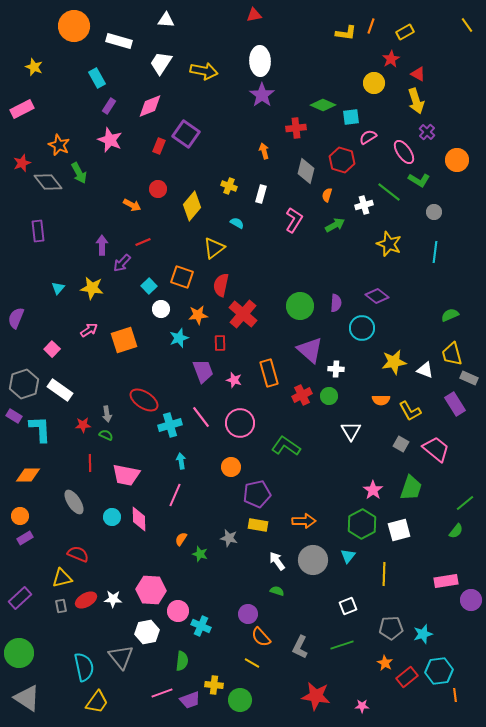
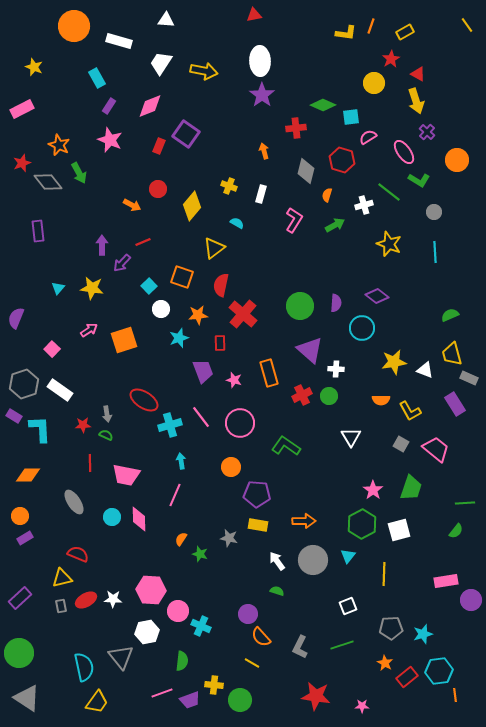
cyan line at (435, 252): rotated 10 degrees counterclockwise
white triangle at (351, 431): moved 6 px down
purple pentagon at (257, 494): rotated 16 degrees clockwise
green line at (465, 503): rotated 36 degrees clockwise
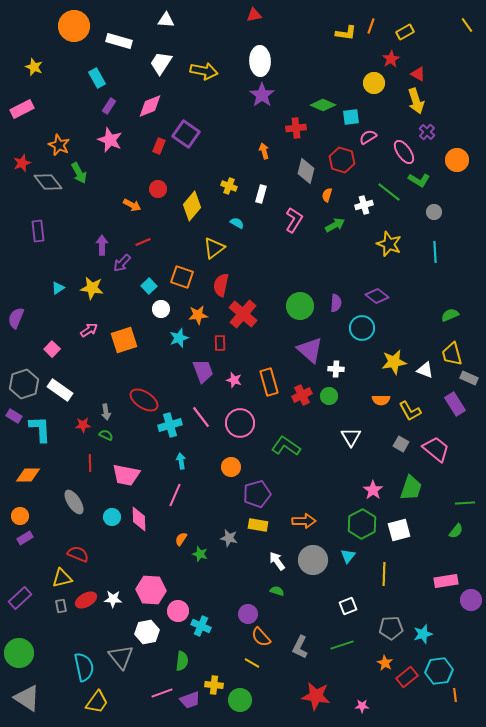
cyan triangle at (58, 288): rotated 16 degrees clockwise
orange rectangle at (269, 373): moved 9 px down
gray arrow at (107, 414): moved 1 px left, 2 px up
purple pentagon at (257, 494): rotated 20 degrees counterclockwise
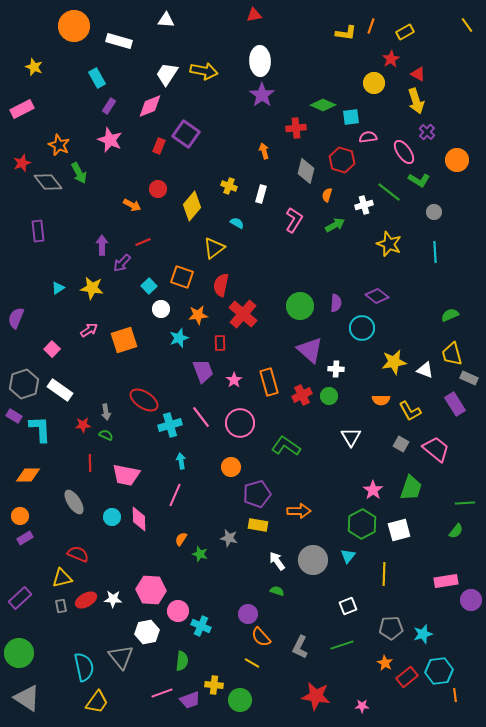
white trapezoid at (161, 63): moved 6 px right, 11 px down
pink semicircle at (368, 137): rotated 24 degrees clockwise
pink star at (234, 380): rotated 21 degrees clockwise
orange arrow at (304, 521): moved 5 px left, 10 px up
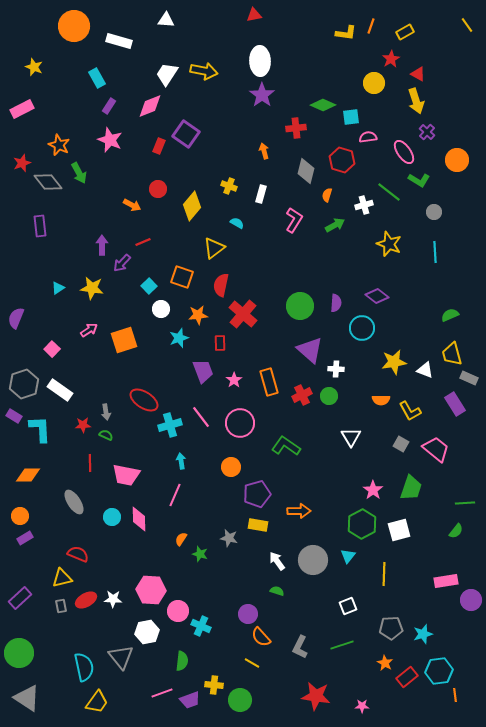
purple rectangle at (38, 231): moved 2 px right, 5 px up
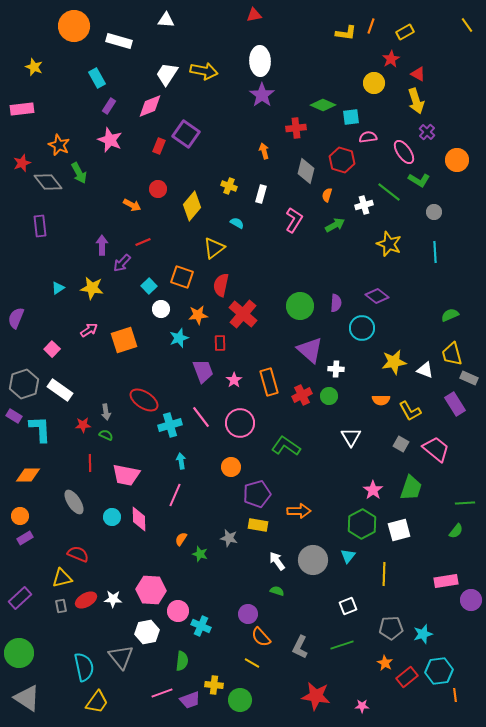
pink rectangle at (22, 109): rotated 20 degrees clockwise
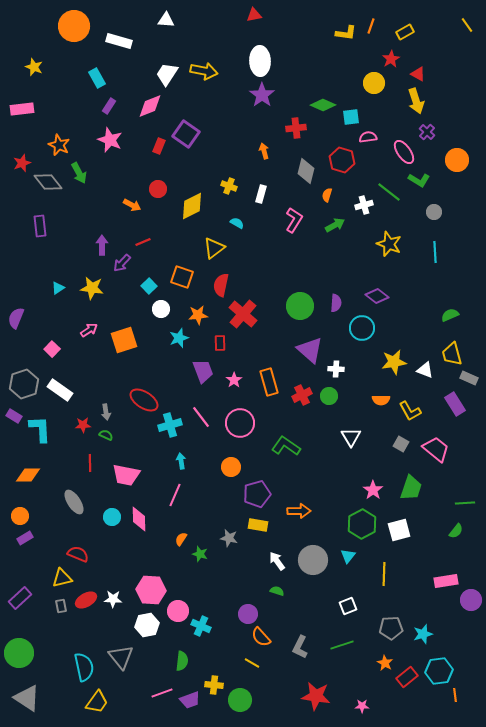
yellow diamond at (192, 206): rotated 24 degrees clockwise
white hexagon at (147, 632): moved 7 px up
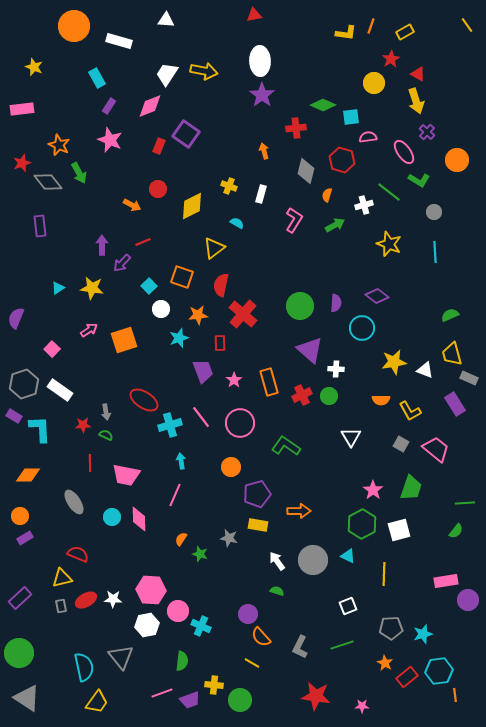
cyan triangle at (348, 556): rotated 42 degrees counterclockwise
purple circle at (471, 600): moved 3 px left
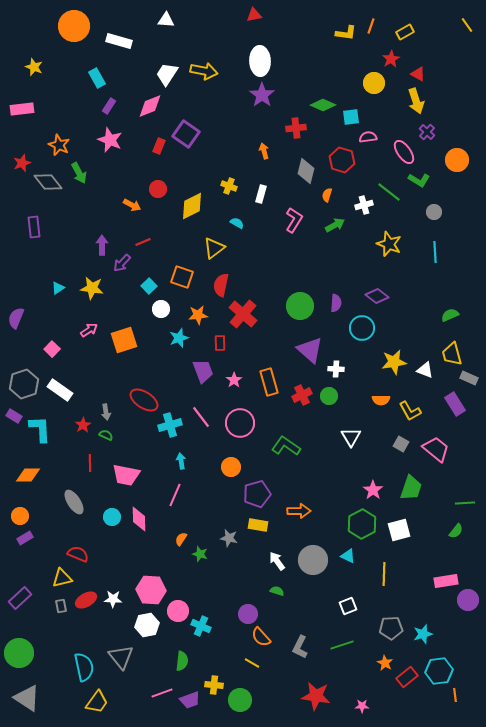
purple rectangle at (40, 226): moved 6 px left, 1 px down
red star at (83, 425): rotated 28 degrees counterclockwise
